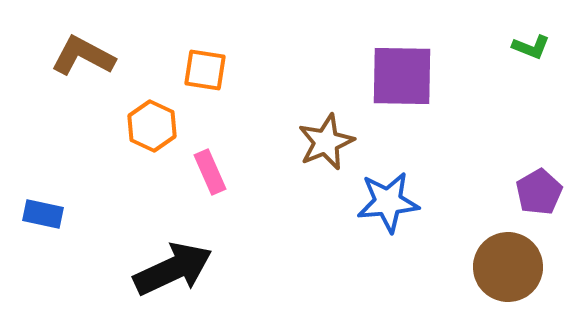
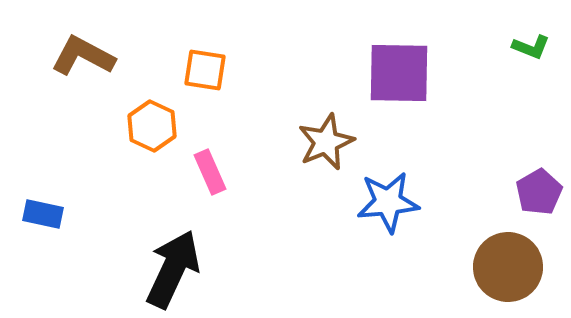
purple square: moved 3 px left, 3 px up
black arrow: rotated 40 degrees counterclockwise
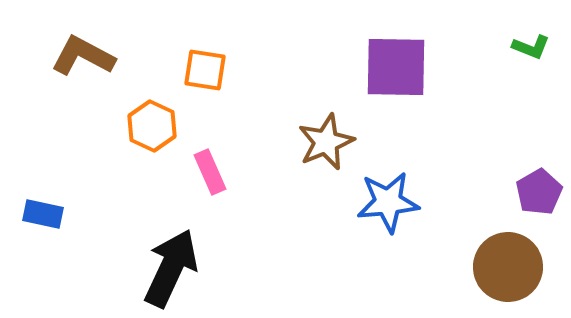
purple square: moved 3 px left, 6 px up
black arrow: moved 2 px left, 1 px up
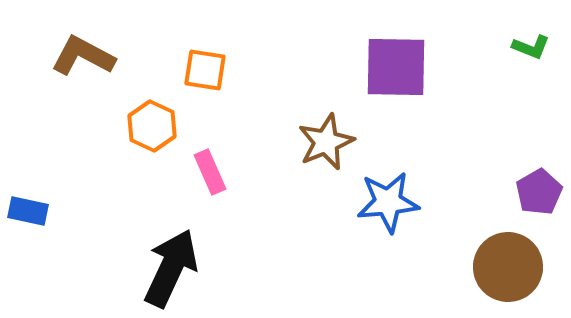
blue rectangle: moved 15 px left, 3 px up
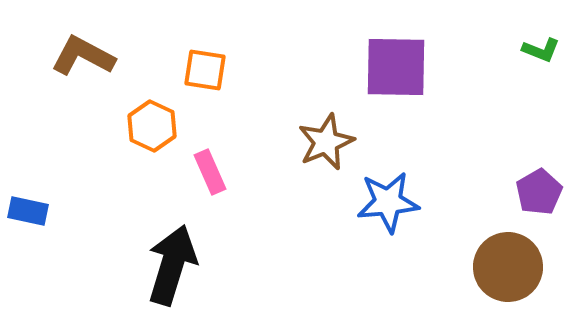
green L-shape: moved 10 px right, 3 px down
black arrow: moved 1 px right, 3 px up; rotated 8 degrees counterclockwise
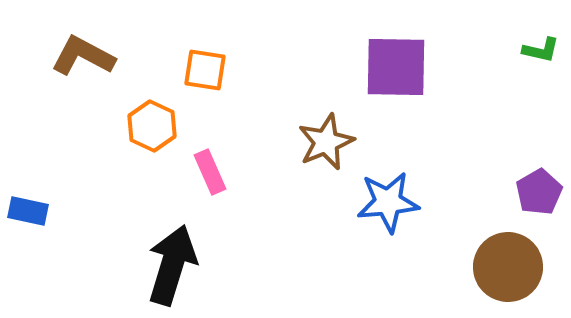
green L-shape: rotated 9 degrees counterclockwise
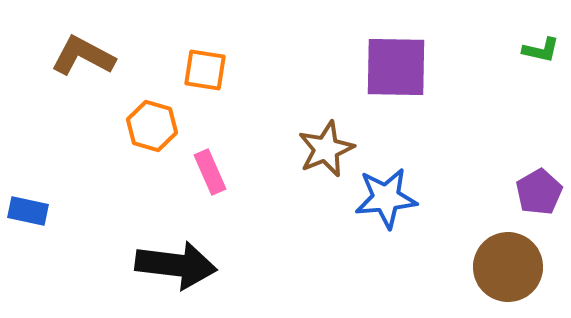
orange hexagon: rotated 9 degrees counterclockwise
brown star: moved 7 px down
blue star: moved 2 px left, 4 px up
black arrow: moved 4 px right; rotated 80 degrees clockwise
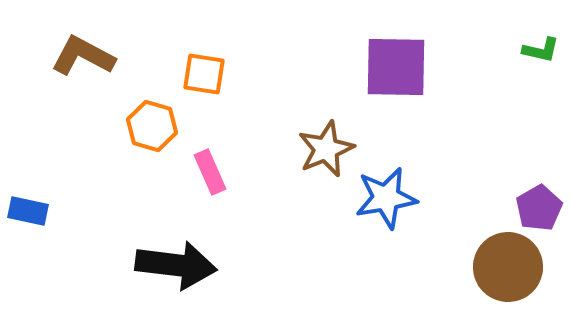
orange square: moved 1 px left, 4 px down
purple pentagon: moved 16 px down
blue star: rotated 4 degrees counterclockwise
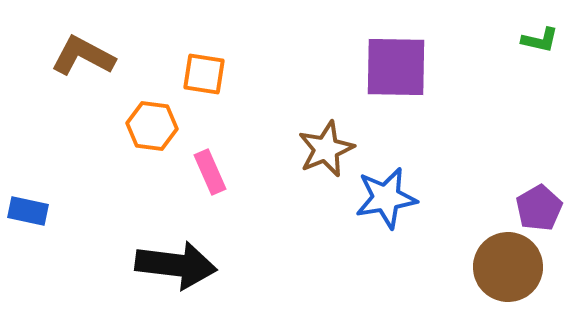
green L-shape: moved 1 px left, 10 px up
orange hexagon: rotated 9 degrees counterclockwise
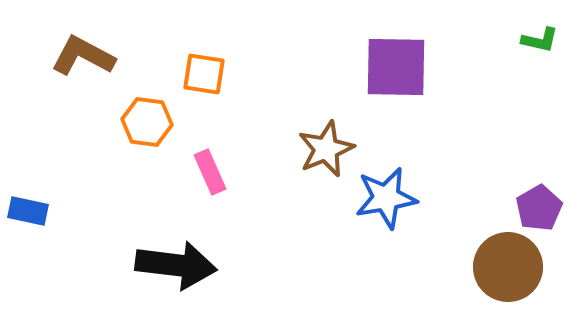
orange hexagon: moved 5 px left, 4 px up
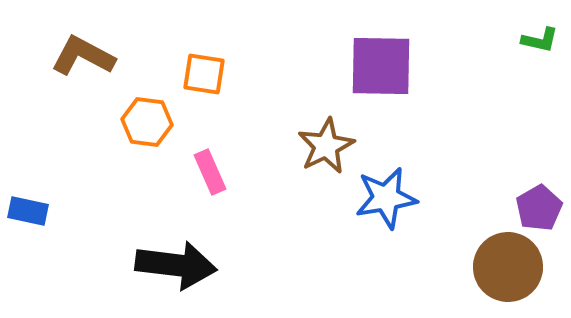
purple square: moved 15 px left, 1 px up
brown star: moved 3 px up; rotated 4 degrees counterclockwise
